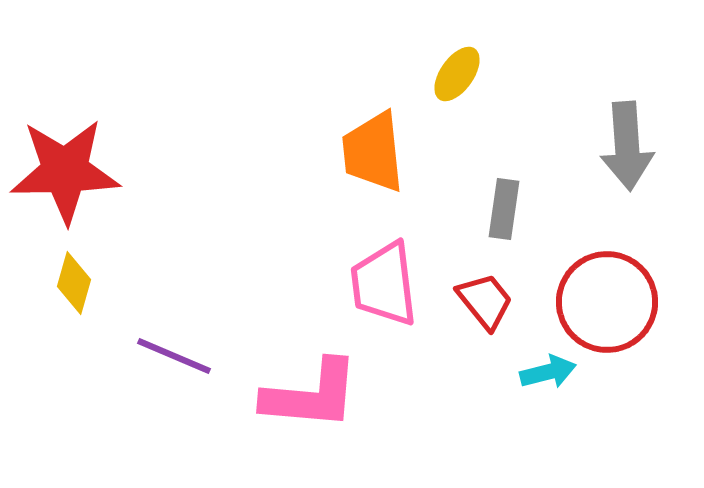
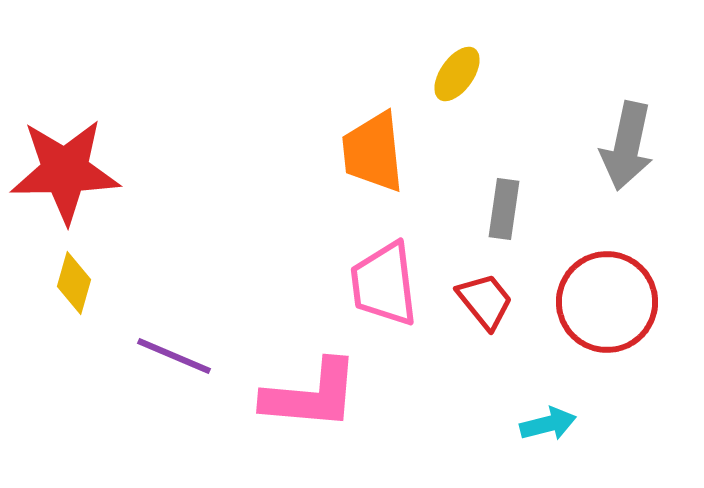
gray arrow: rotated 16 degrees clockwise
cyan arrow: moved 52 px down
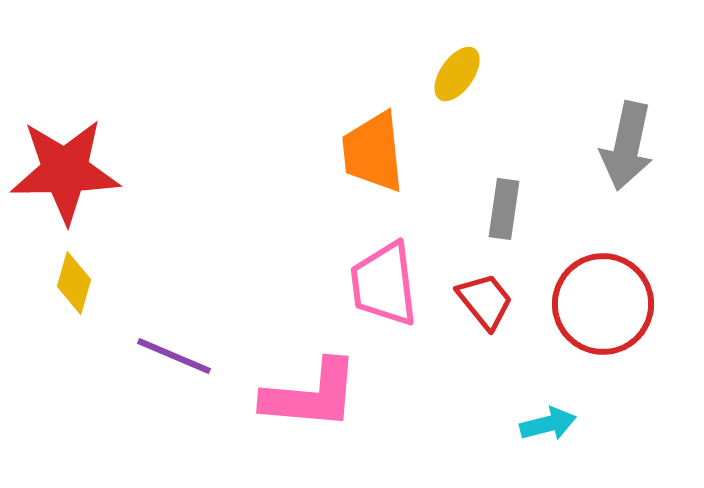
red circle: moved 4 px left, 2 px down
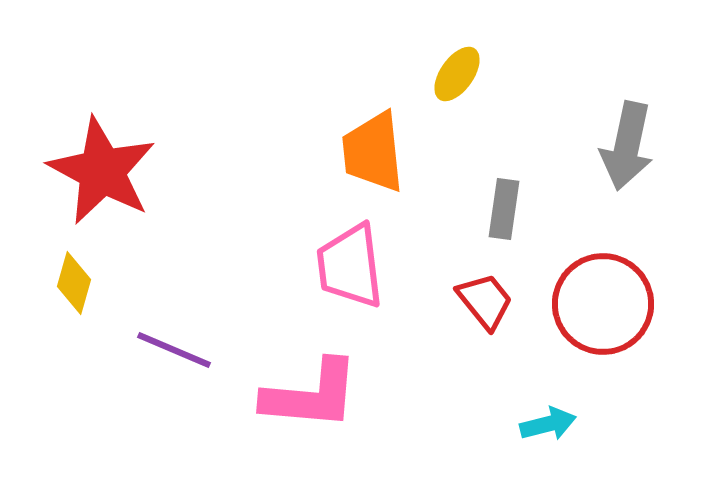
red star: moved 37 px right; rotated 29 degrees clockwise
pink trapezoid: moved 34 px left, 18 px up
purple line: moved 6 px up
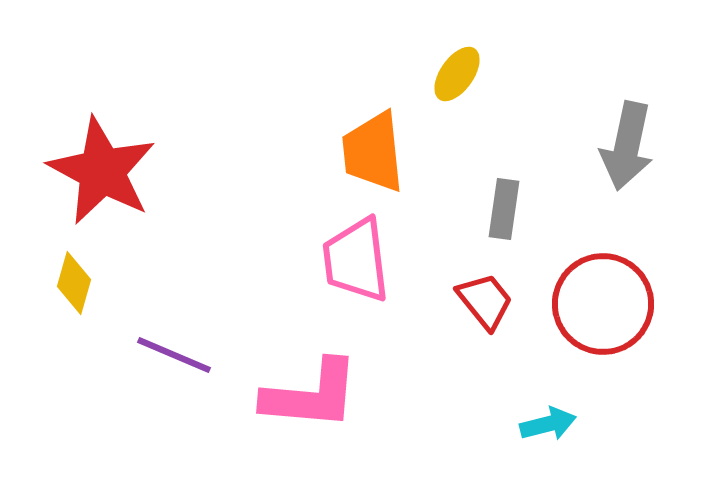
pink trapezoid: moved 6 px right, 6 px up
purple line: moved 5 px down
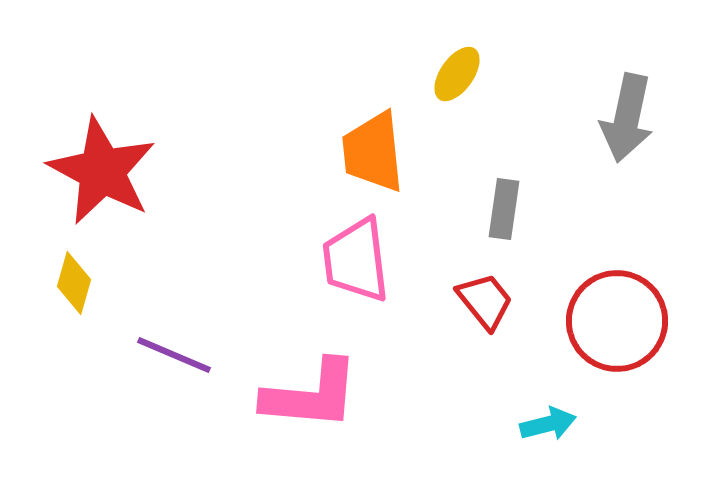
gray arrow: moved 28 px up
red circle: moved 14 px right, 17 px down
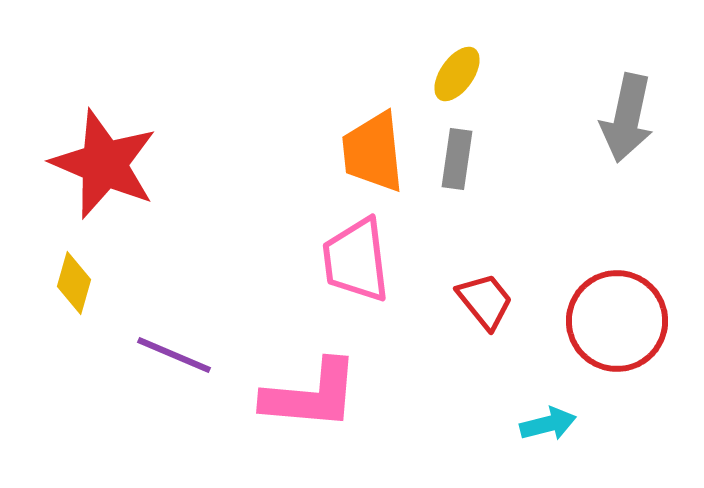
red star: moved 2 px right, 7 px up; rotated 5 degrees counterclockwise
gray rectangle: moved 47 px left, 50 px up
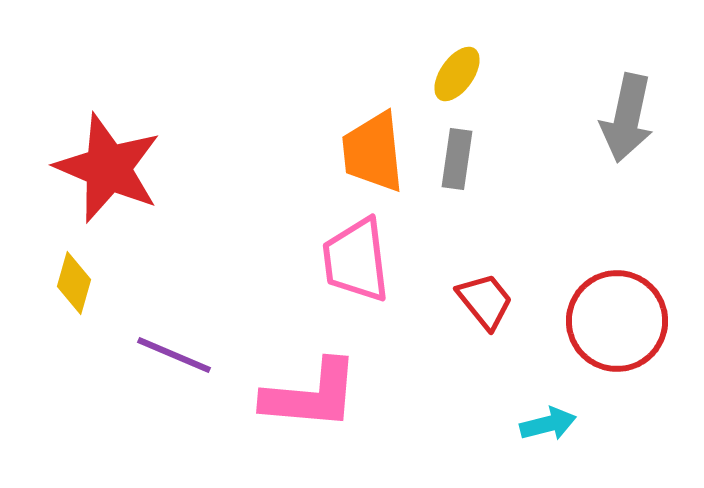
red star: moved 4 px right, 4 px down
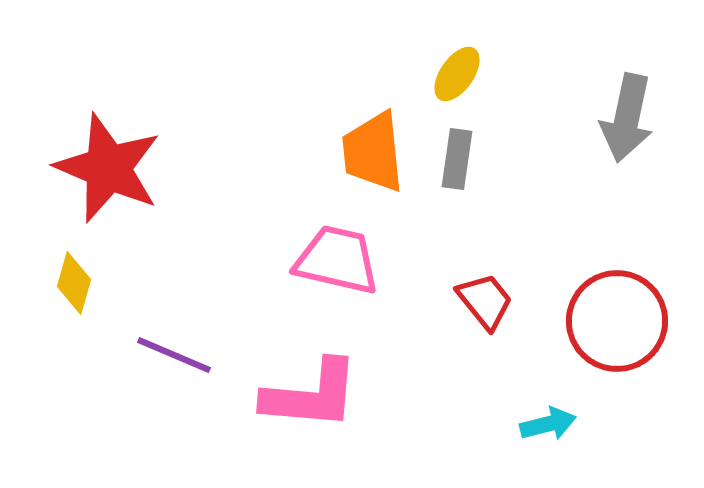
pink trapezoid: moved 19 px left; rotated 110 degrees clockwise
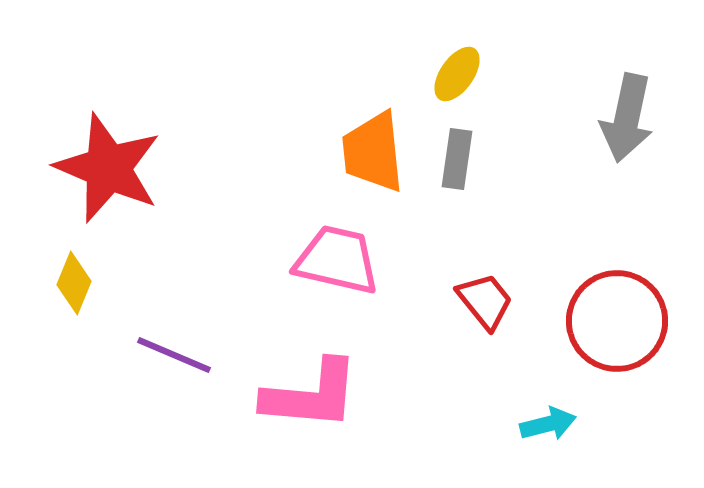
yellow diamond: rotated 6 degrees clockwise
